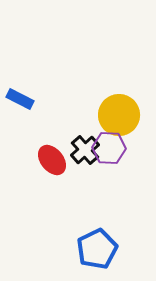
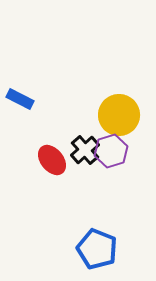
purple hexagon: moved 2 px right, 3 px down; rotated 20 degrees counterclockwise
blue pentagon: rotated 24 degrees counterclockwise
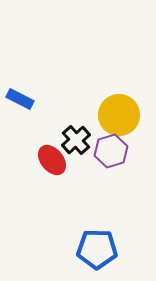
black cross: moved 9 px left, 10 px up
blue pentagon: rotated 21 degrees counterclockwise
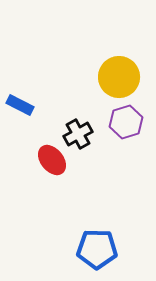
blue rectangle: moved 6 px down
yellow circle: moved 38 px up
black cross: moved 2 px right, 6 px up; rotated 12 degrees clockwise
purple hexagon: moved 15 px right, 29 px up
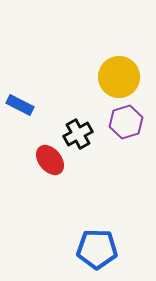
red ellipse: moved 2 px left
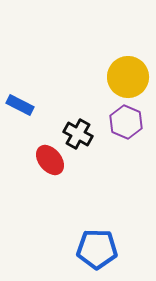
yellow circle: moved 9 px right
purple hexagon: rotated 20 degrees counterclockwise
black cross: rotated 32 degrees counterclockwise
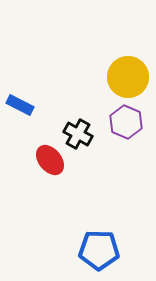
blue pentagon: moved 2 px right, 1 px down
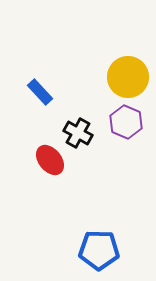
blue rectangle: moved 20 px right, 13 px up; rotated 20 degrees clockwise
black cross: moved 1 px up
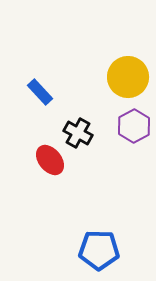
purple hexagon: moved 8 px right, 4 px down; rotated 8 degrees clockwise
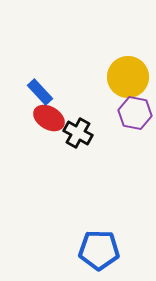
purple hexagon: moved 1 px right, 13 px up; rotated 20 degrees counterclockwise
red ellipse: moved 1 px left, 42 px up; rotated 20 degrees counterclockwise
